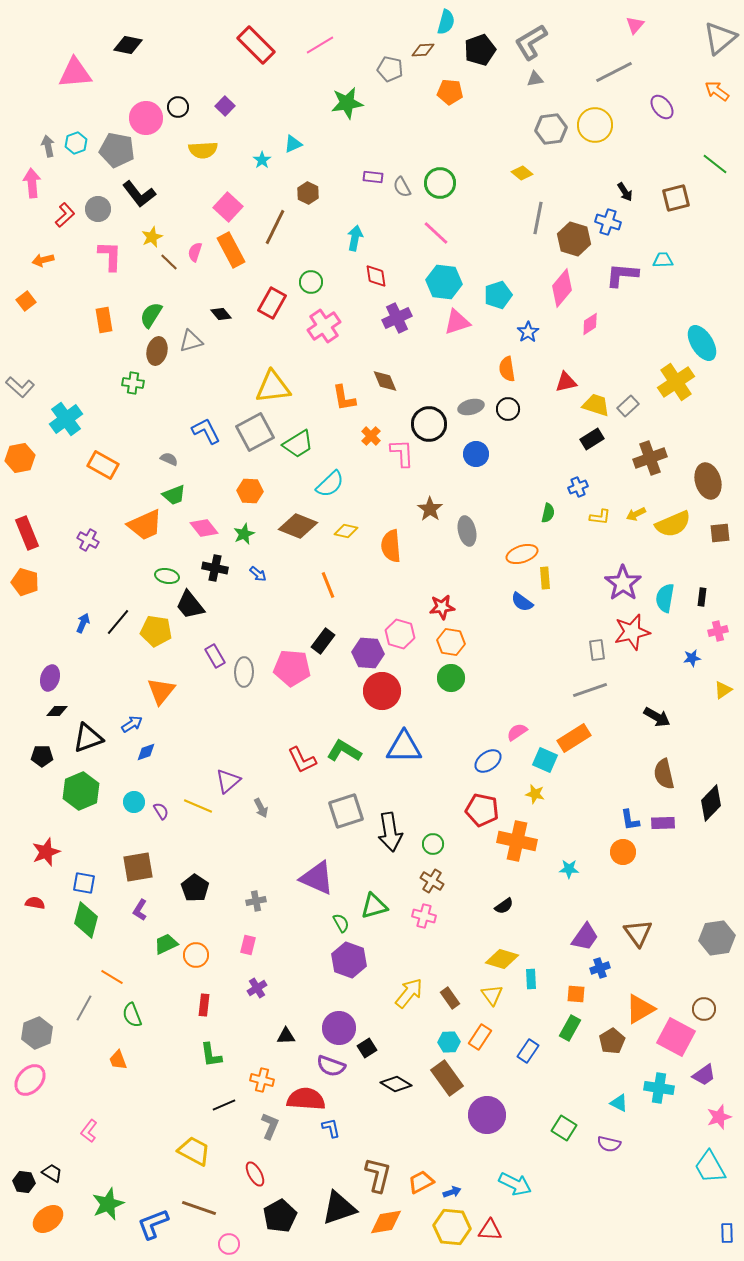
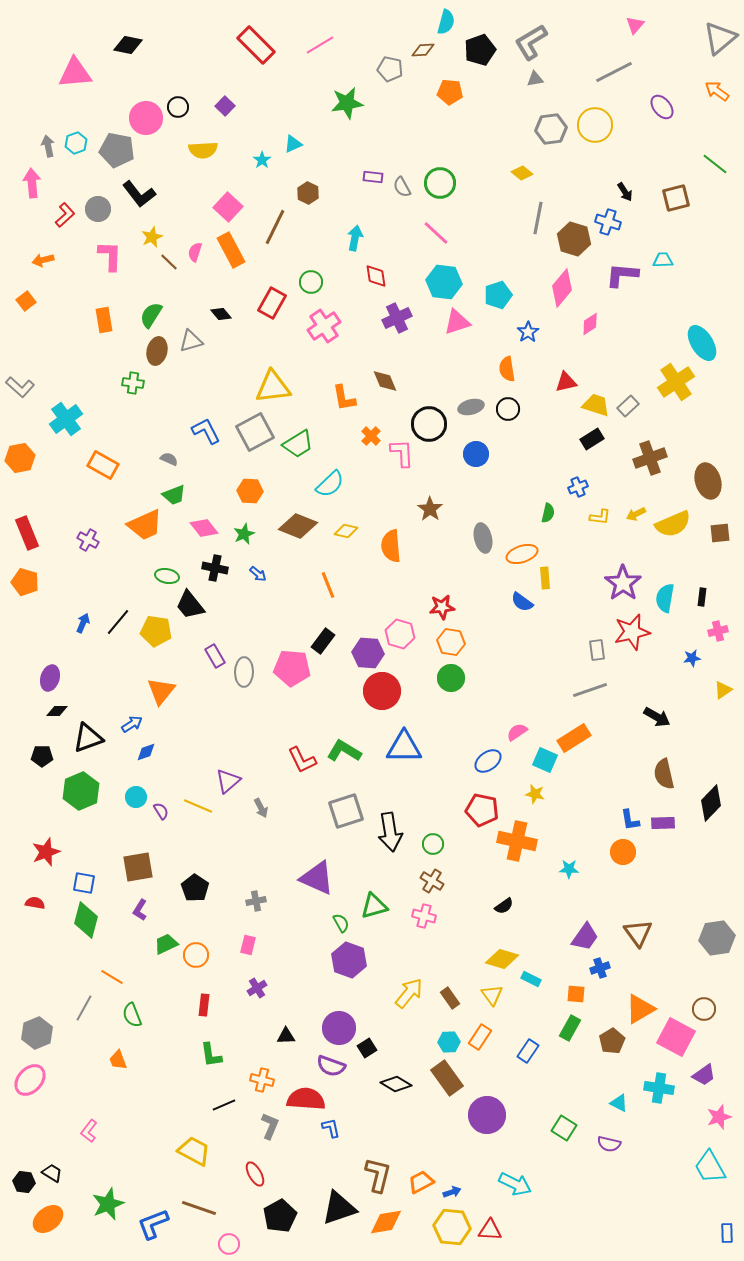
gray ellipse at (467, 531): moved 16 px right, 7 px down
cyan circle at (134, 802): moved 2 px right, 5 px up
cyan rectangle at (531, 979): rotated 60 degrees counterclockwise
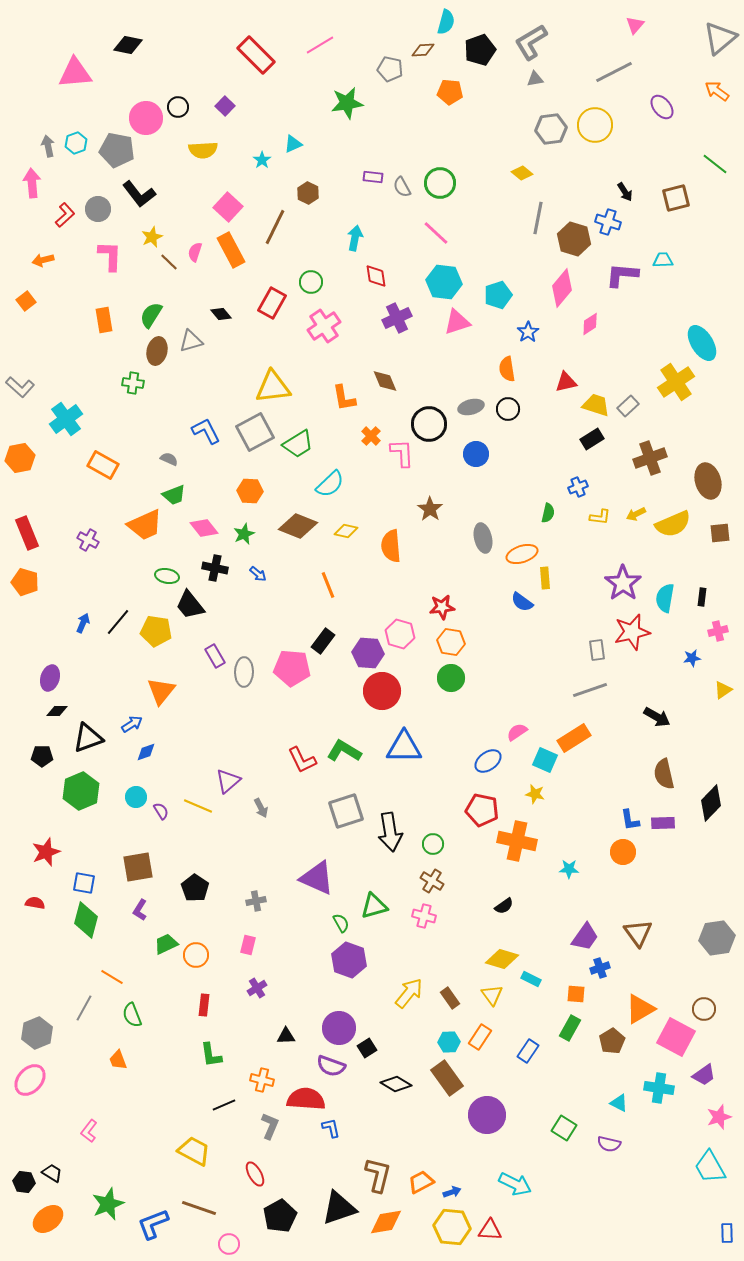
red rectangle at (256, 45): moved 10 px down
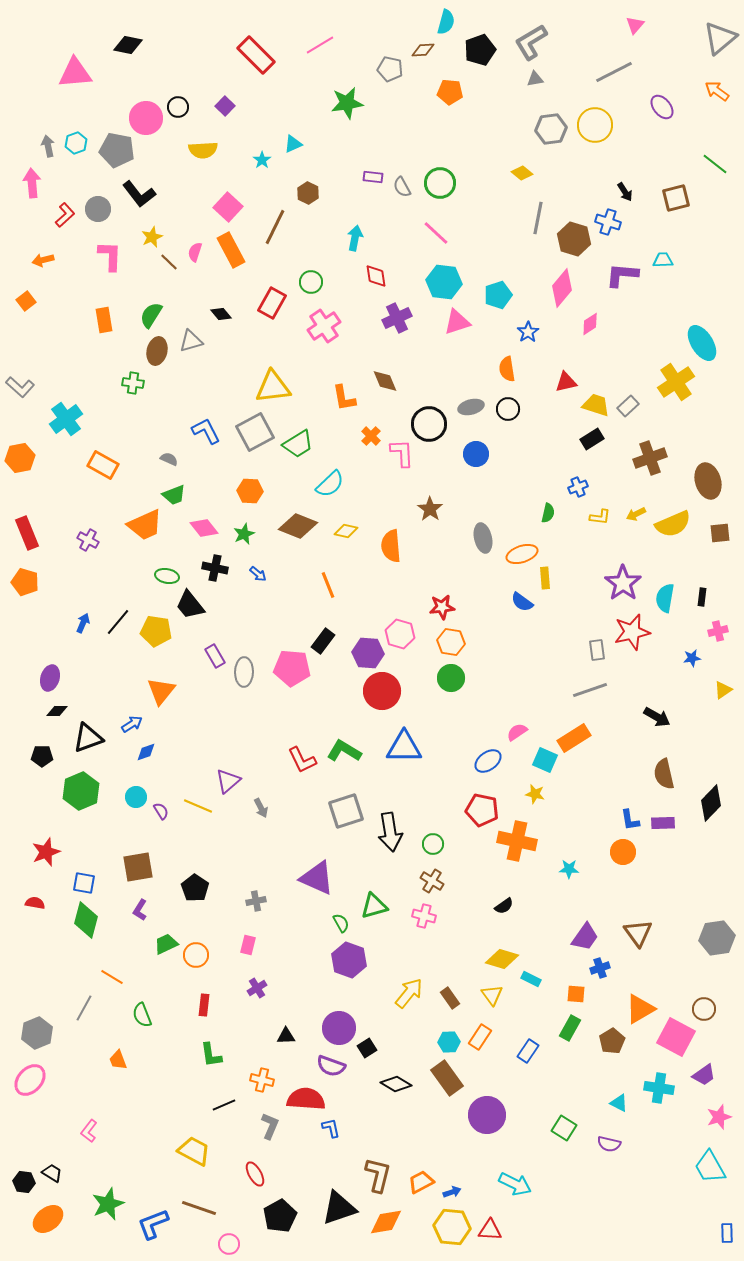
green semicircle at (132, 1015): moved 10 px right
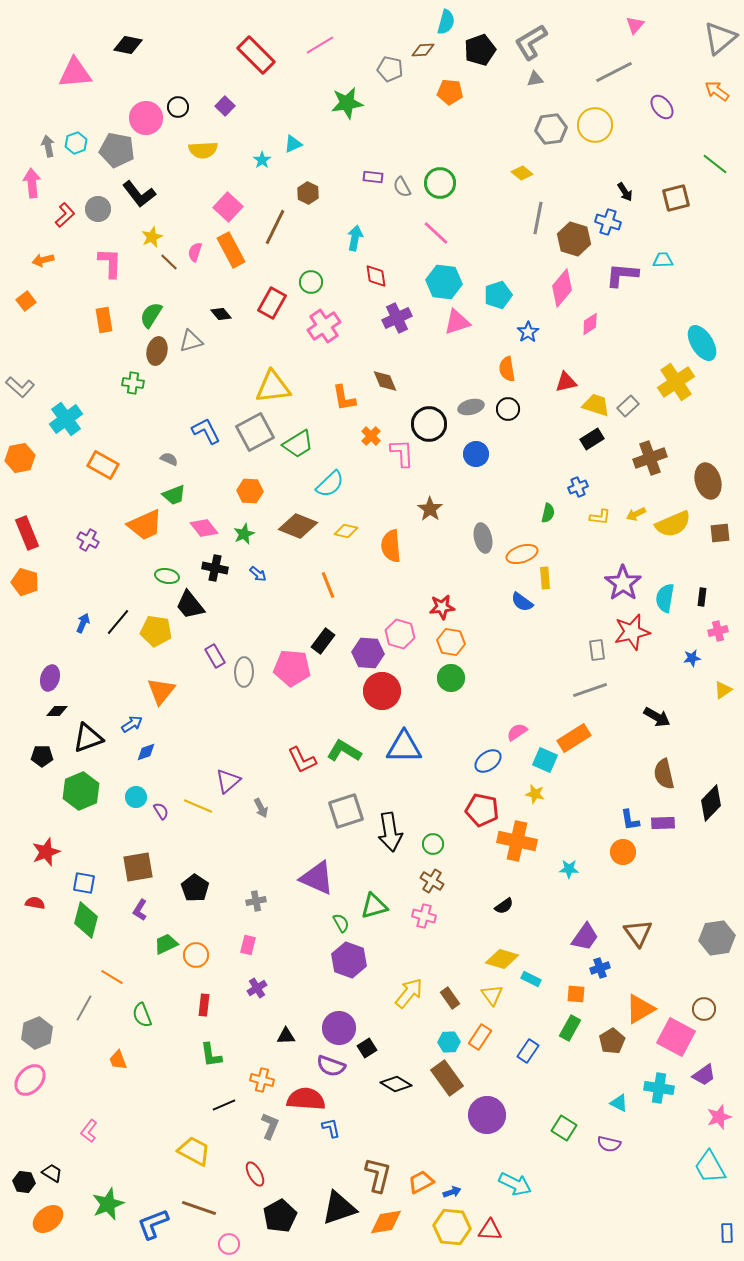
pink L-shape at (110, 256): moved 7 px down
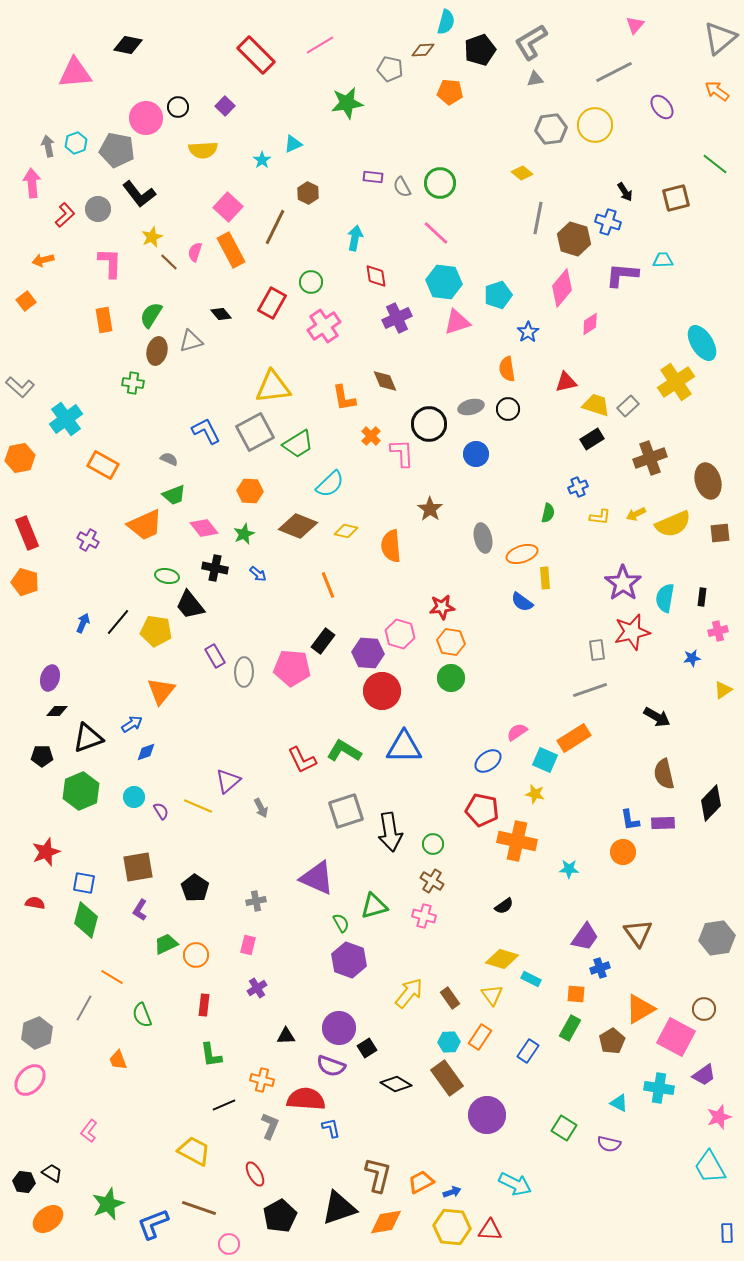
cyan circle at (136, 797): moved 2 px left
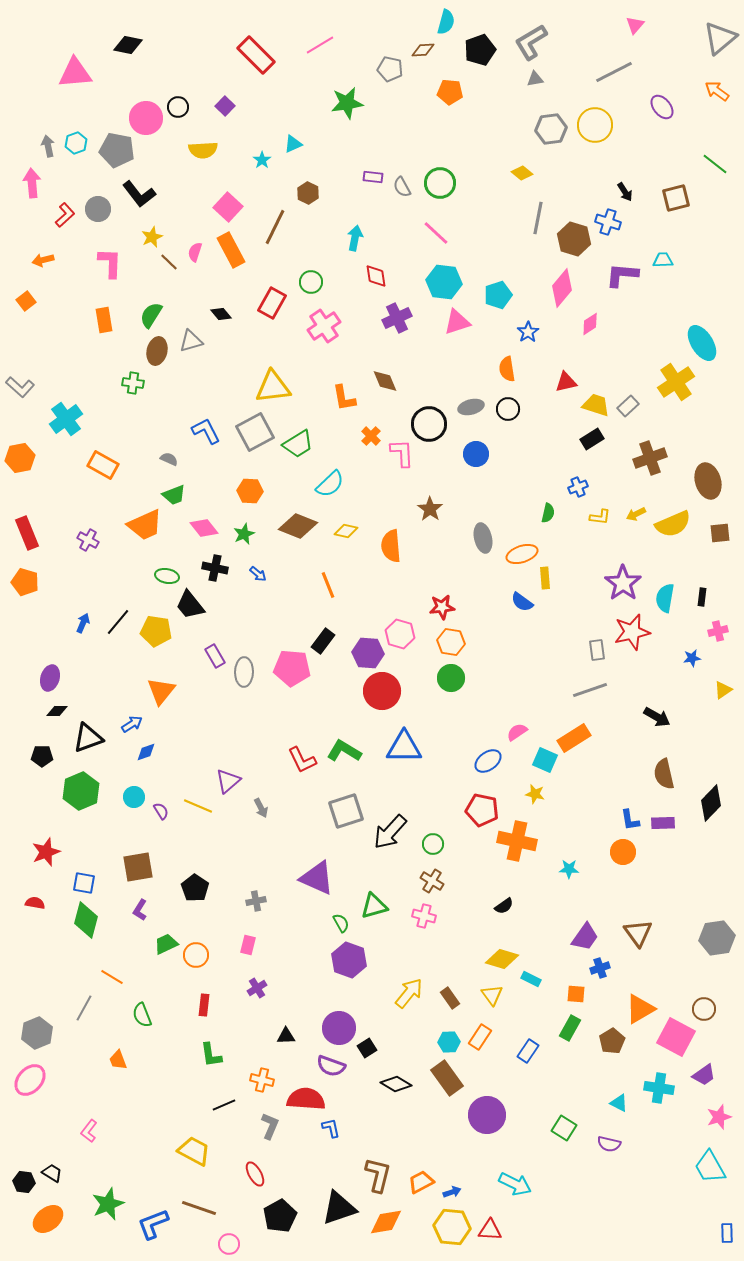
black arrow at (390, 832): rotated 51 degrees clockwise
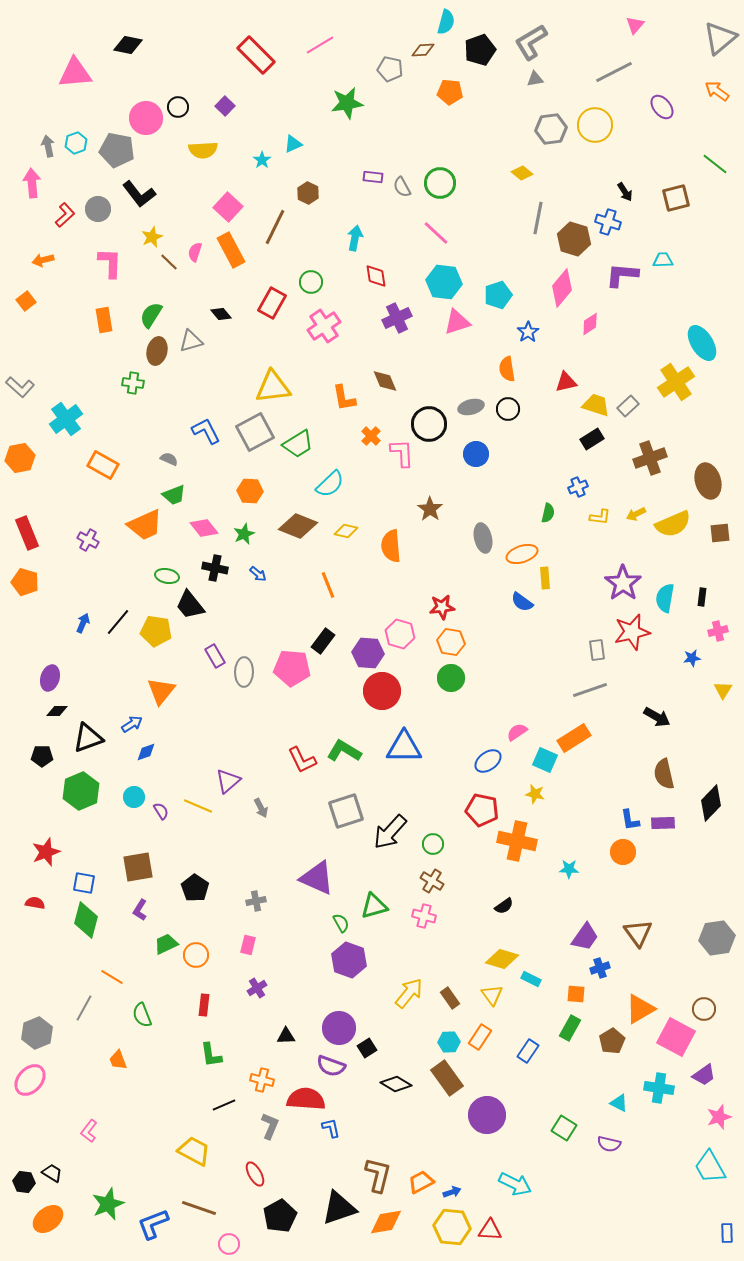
yellow triangle at (723, 690): rotated 24 degrees counterclockwise
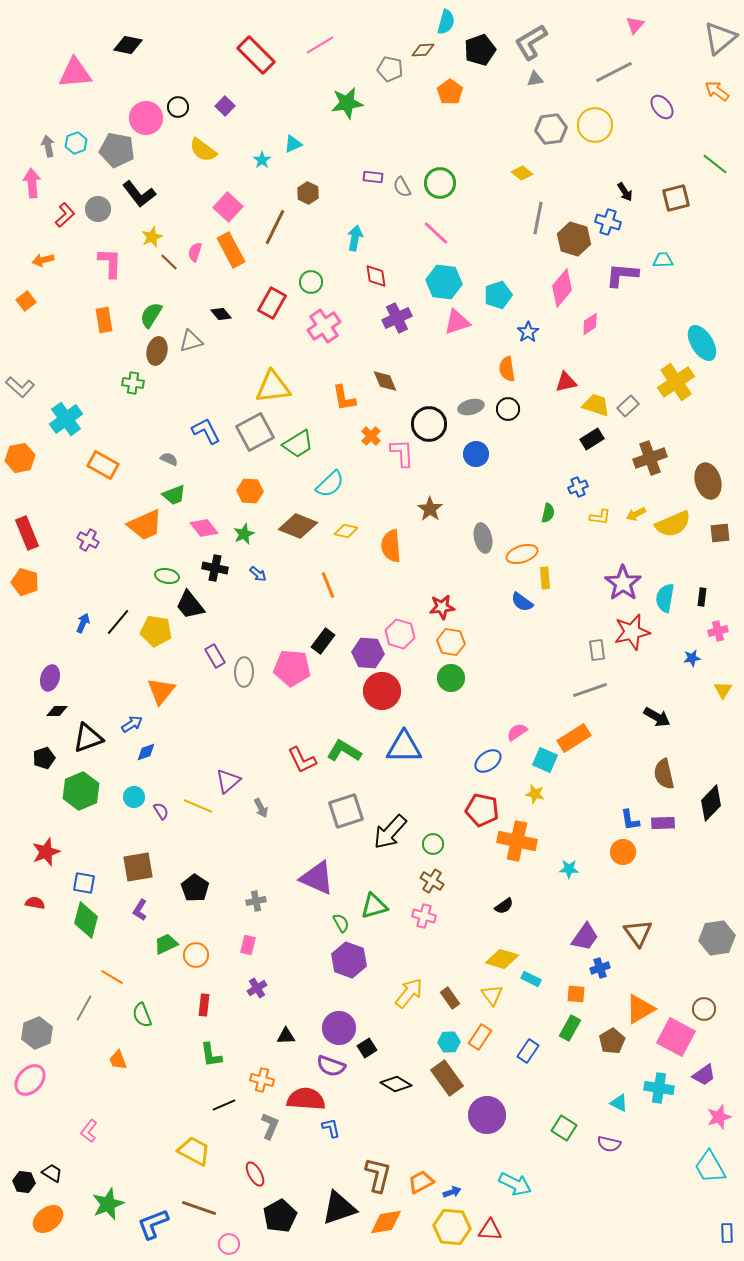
orange pentagon at (450, 92): rotated 30 degrees clockwise
yellow semicircle at (203, 150): rotated 40 degrees clockwise
black pentagon at (42, 756): moved 2 px right, 2 px down; rotated 20 degrees counterclockwise
